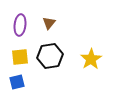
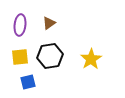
brown triangle: rotated 16 degrees clockwise
blue square: moved 11 px right
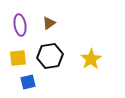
purple ellipse: rotated 15 degrees counterclockwise
yellow square: moved 2 px left, 1 px down
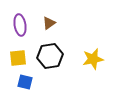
yellow star: moved 2 px right; rotated 20 degrees clockwise
blue square: moved 3 px left; rotated 28 degrees clockwise
